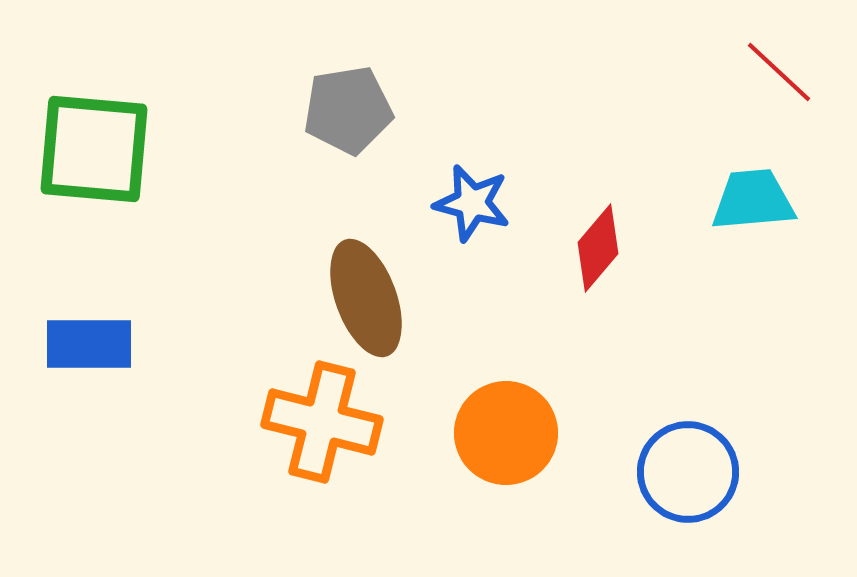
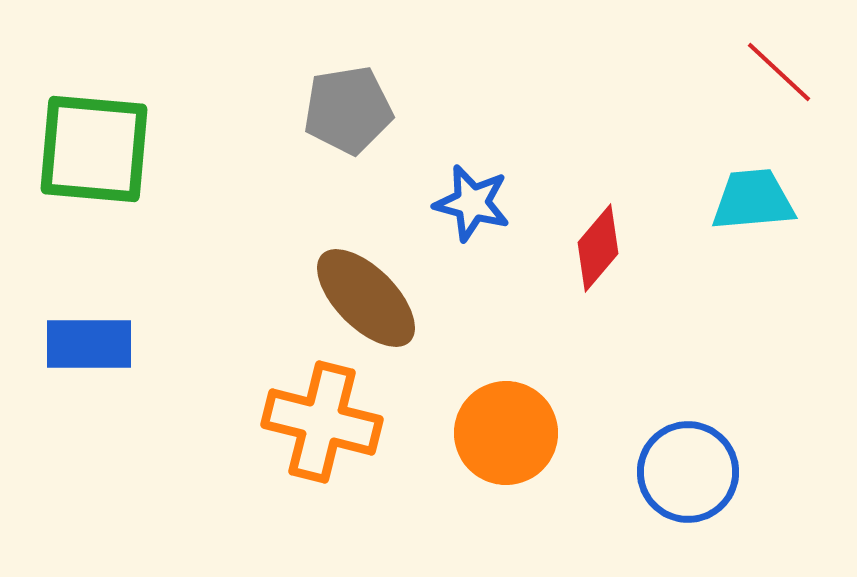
brown ellipse: rotated 25 degrees counterclockwise
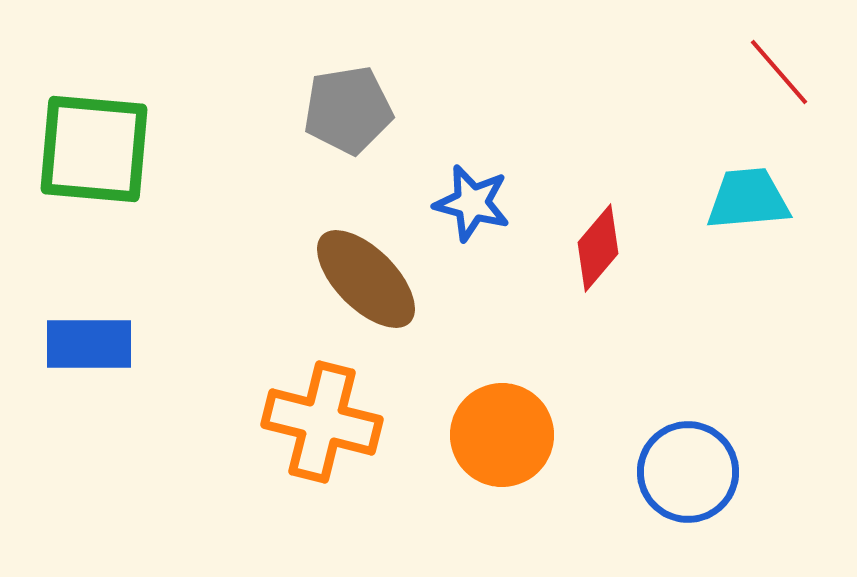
red line: rotated 6 degrees clockwise
cyan trapezoid: moved 5 px left, 1 px up
brown ellipse: moved 19 px up
orange circle: moved 4 px left, 2 px down
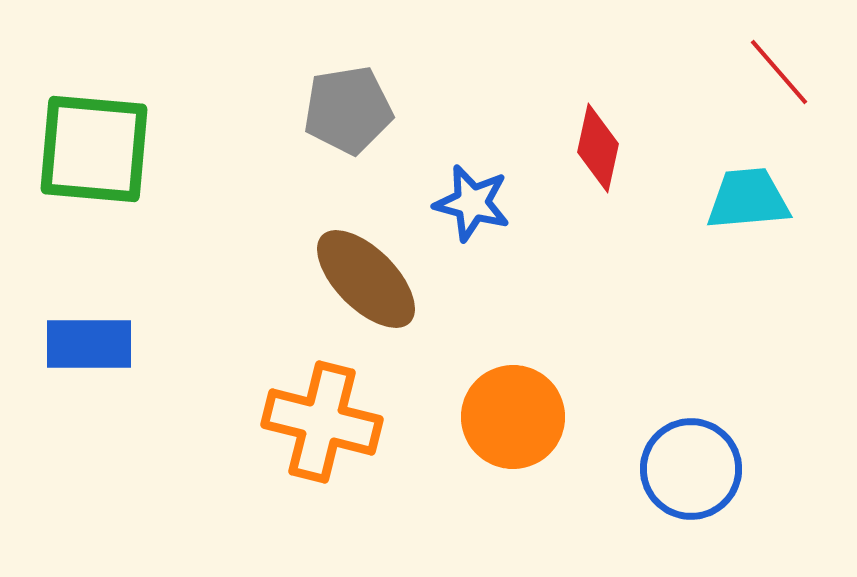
red diamond: moved 100 px up; rotated 28 degrees counterclockwise
orange circle: moved 11 px right, 18 px up
blue circle: moved 3 px right, 3 px up
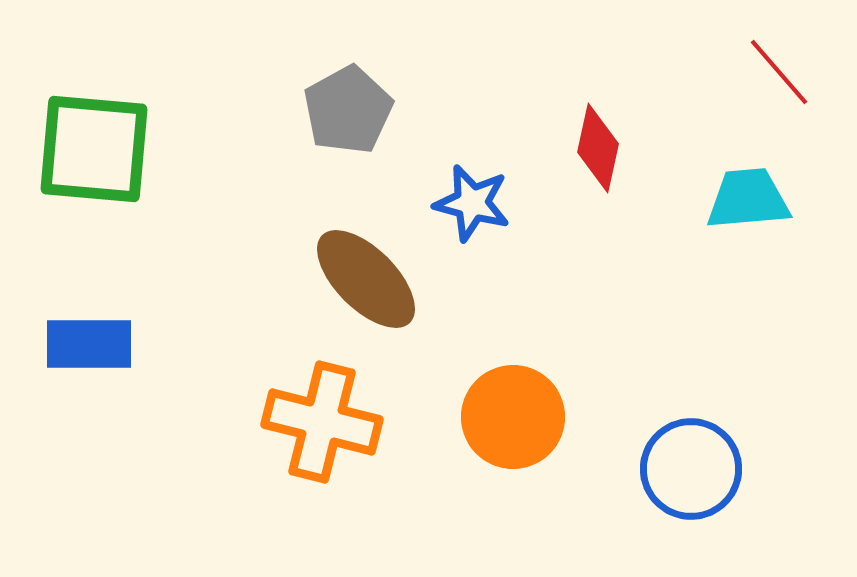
gray pentagon: rotated 20 degrees counterclockwise
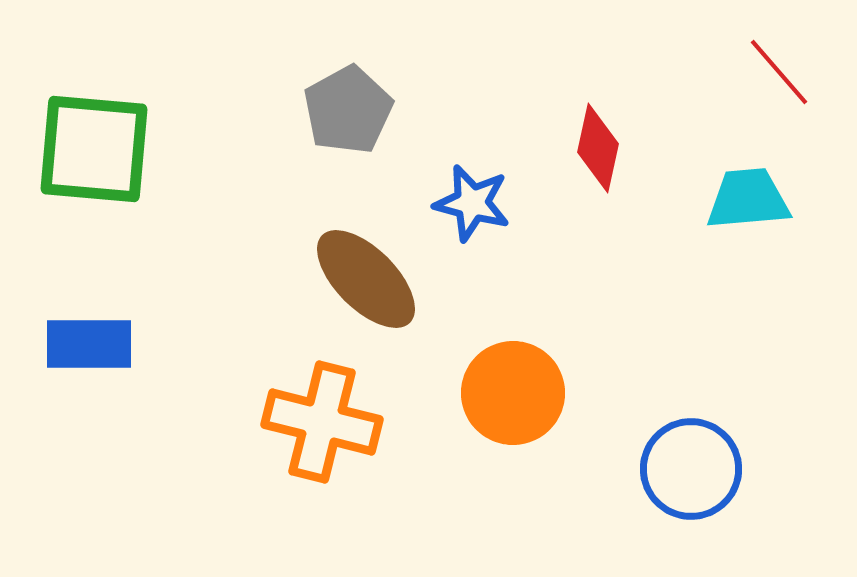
orange circle: moved 24 px up
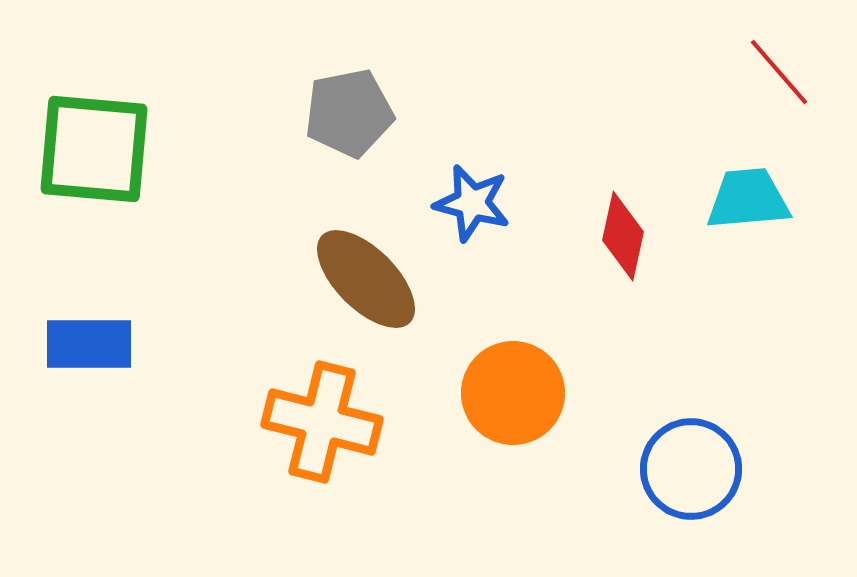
gray pentagon: moved 1 px right, 3 px down; rotated 18 degrees clockwise
red diamond: moved 25 px right, 88 px down
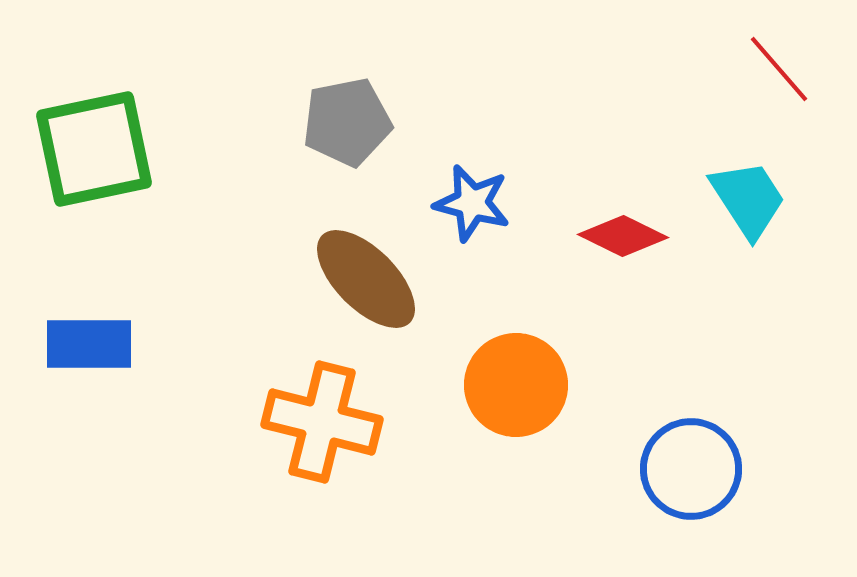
red line: moved 3 px up
gray pentagon: moved 2 px left, 9 px down
green square: rotated 17 degrees counterclockwise
cyan trapezoid: rotated 62 degrees clockwise
red diamond: rotated 76 degrees counterclockwise
orange circle: moved 3 px right, 8 px up
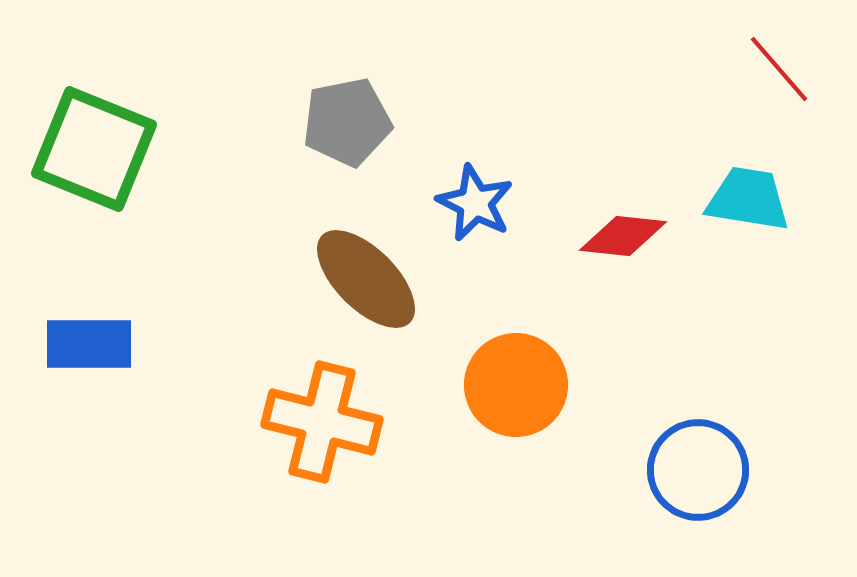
green square: rotated 34 degrees clockwise
cyan trapezoid: rotated 48 degrees counterclockwise
blue star: moved 3 px right; rotated 12 degrees clockwise
red diamond: rotated 20 degrees counterclockwise
blue circle: moved 7 px right, 1 px down
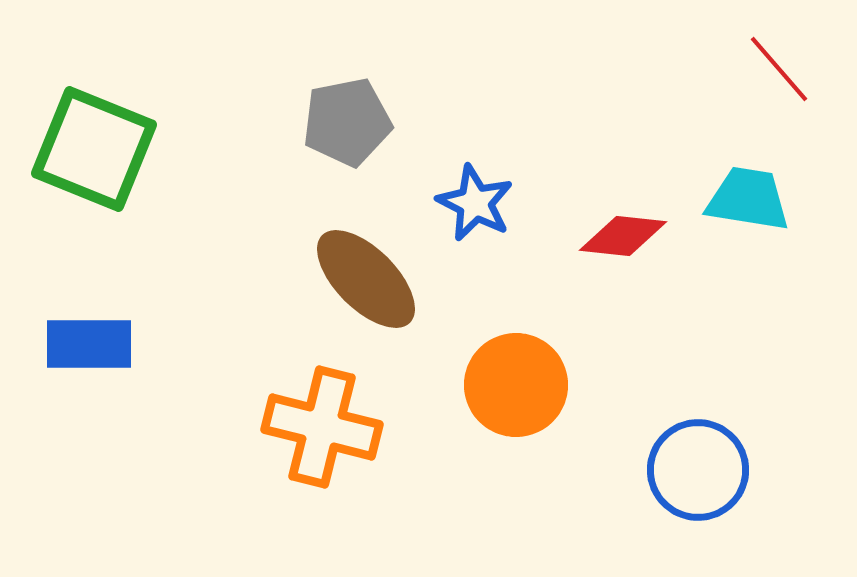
orange cross: moved 5 px down
